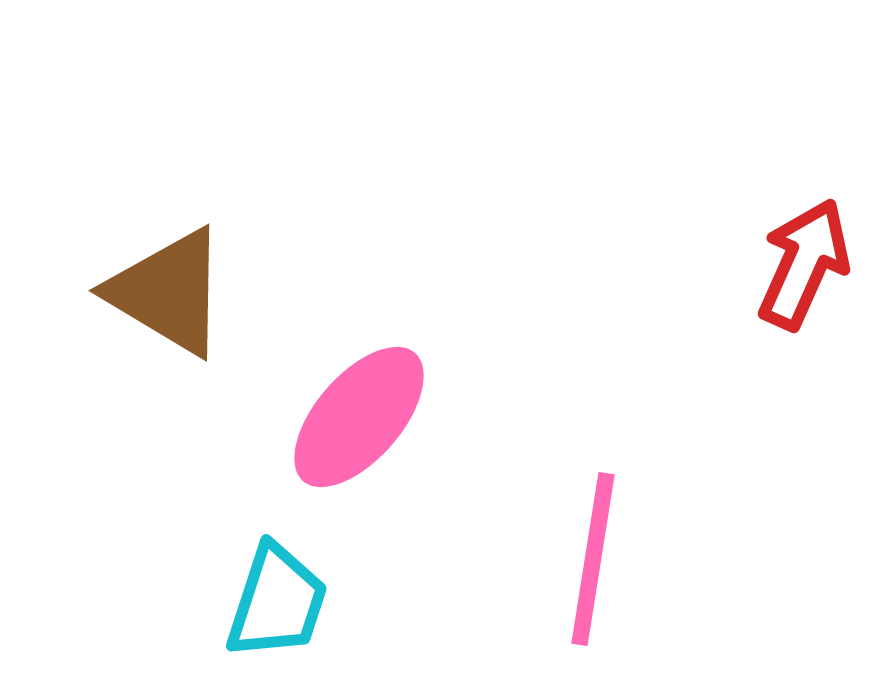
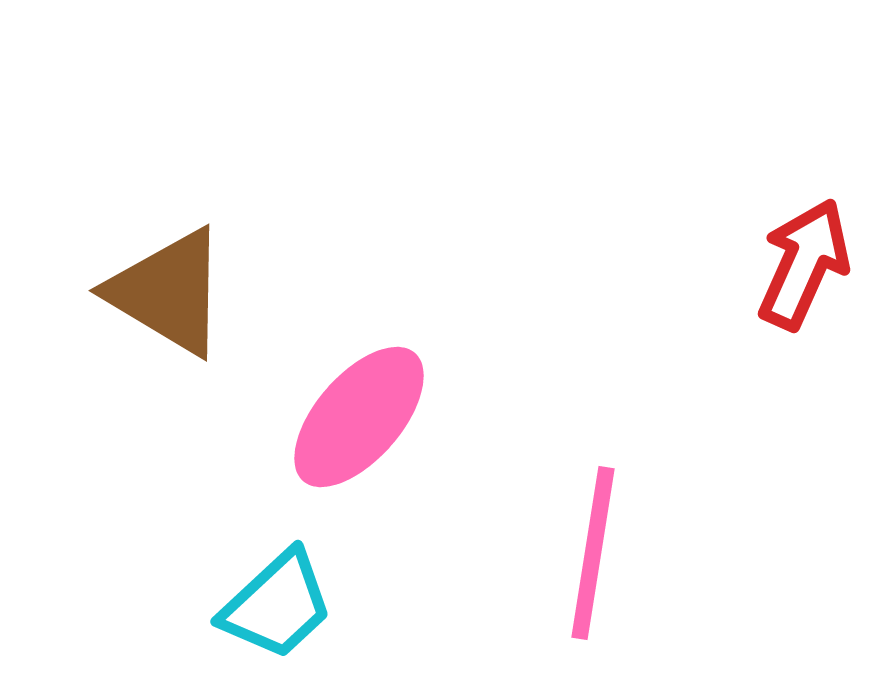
pink line: moved 6 px up
cyan trapezoid: moved 3 px down; rotated 29 degrees clockwise
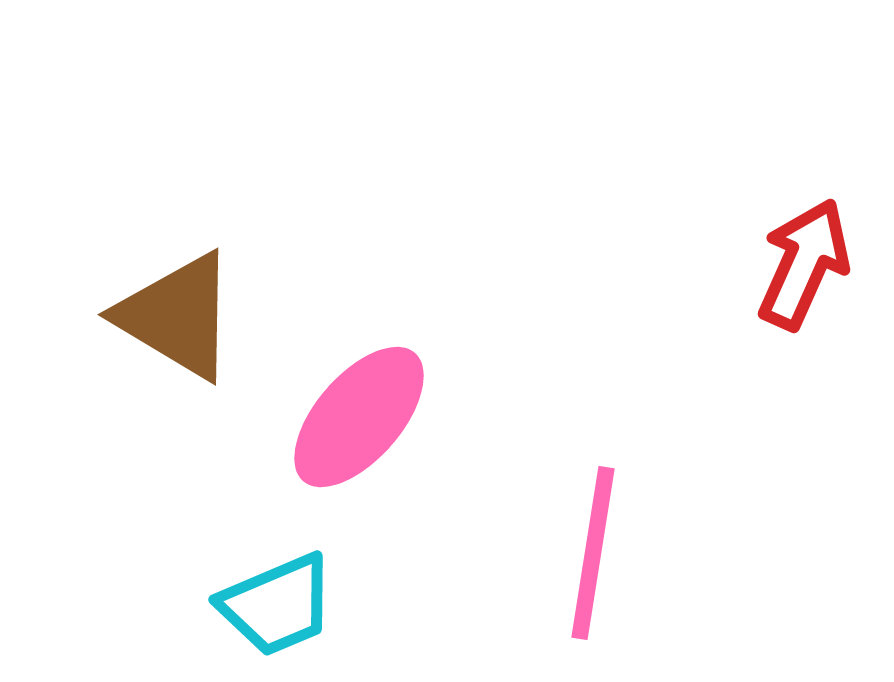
brown triangle: moved 9 px right, 24 px down
cyan trapezoid: rotated 20 degrees clockwise
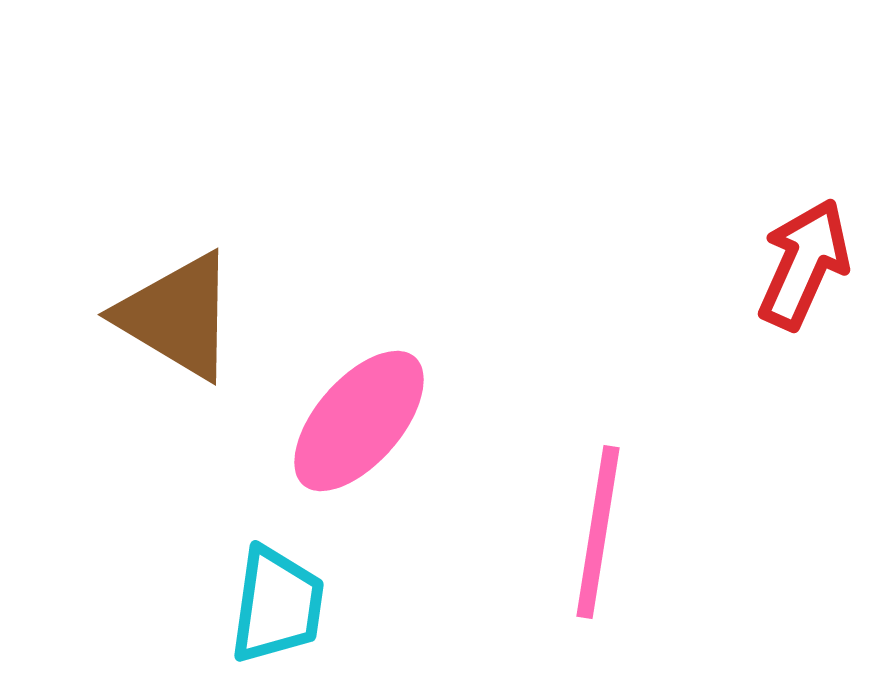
pink ellipse: moved 4 px down
pink line: moved 5 px right, 21 px up
cyan trapezoid: rotated 59 degrees counterclockwise
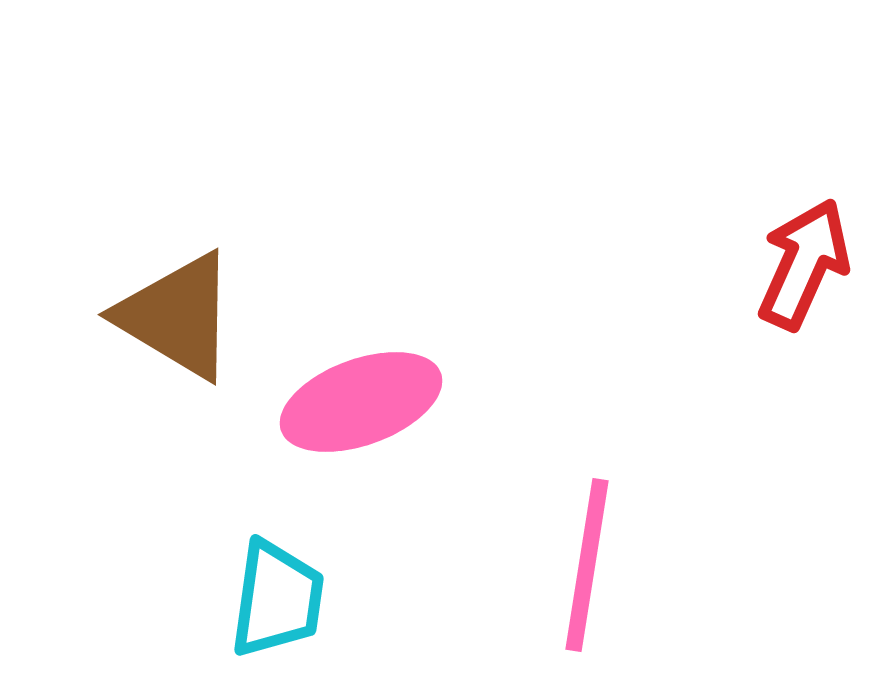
pink ellipse: moved 2 px right, 19 px up; rotated 29 degrees clockwise
pink line: moved 11 px left, 33 px down
cyan trapezoid: moved 6 px up
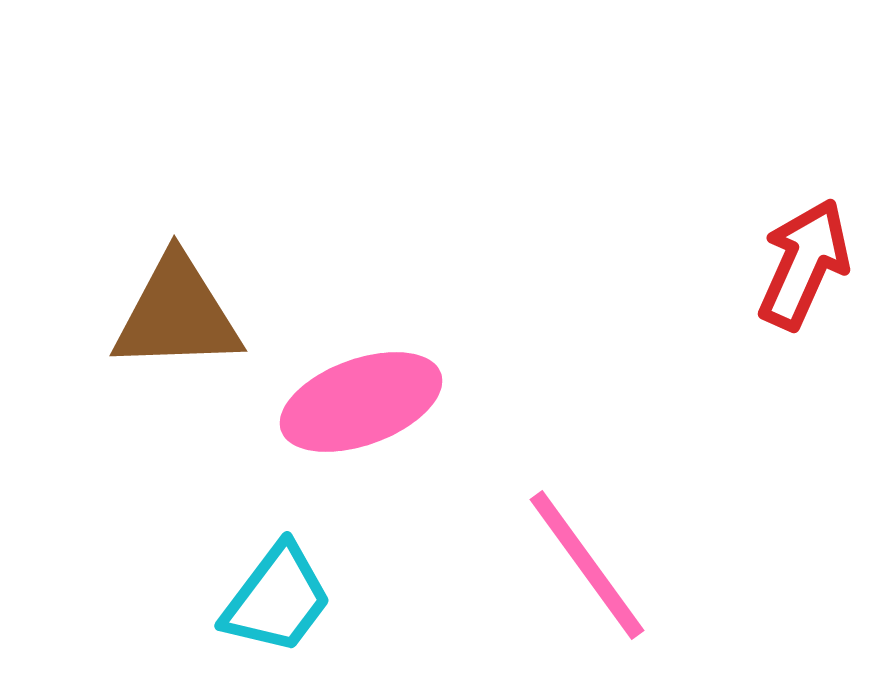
brown triangle: moved 2 px up; rotated 33 degrees counterclockwise
pink line: rotated 45 degrees counterclockwise
cyan trapezoid: rotated 29 degrees clockwise
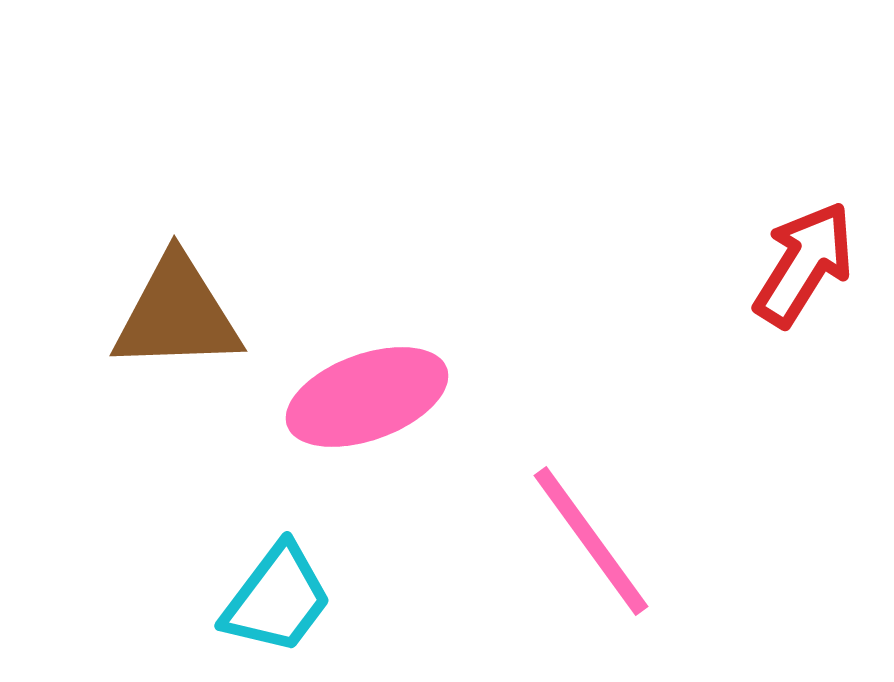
red arrow: rotated 8 degrees clockwise
pink ellipse: moved 6 px right, 5 px up
pink line: moved 4 px right, 24 px up
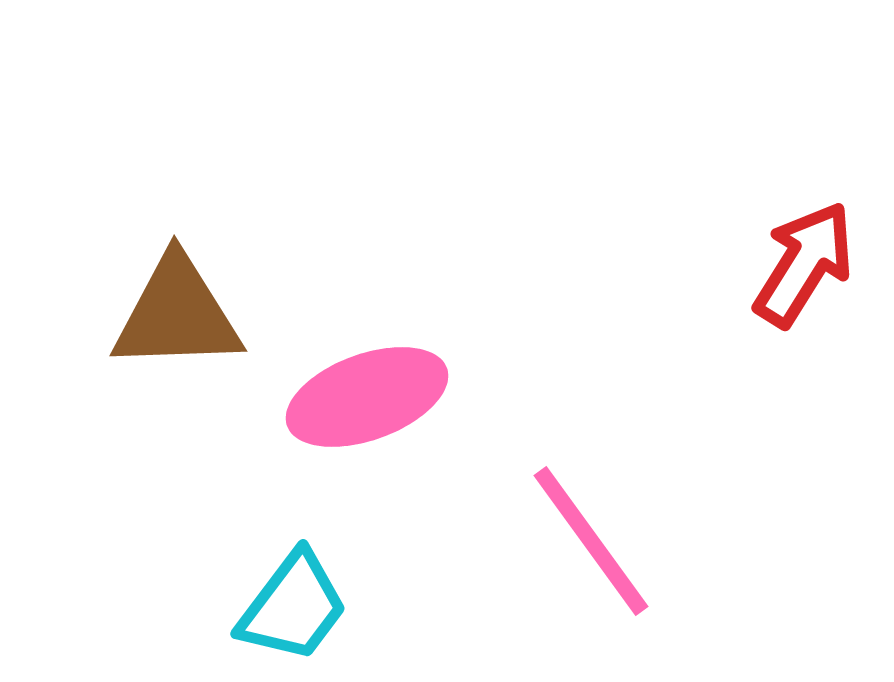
cyan trapezoid: moved 16 px right, 8 px down
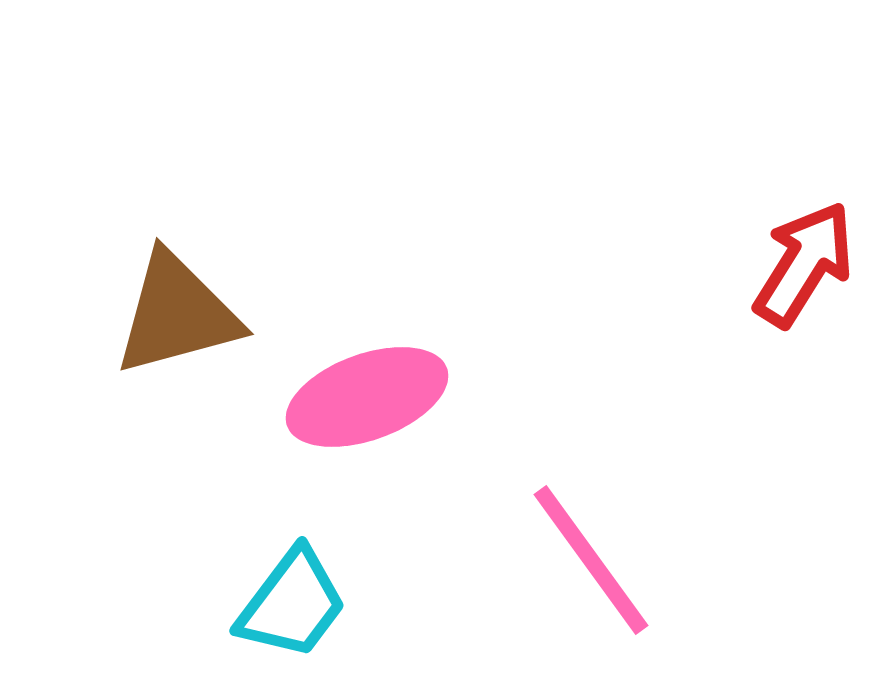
brown triangle: rotated 13 degrees counterclockwise
pink line: moved 19 px down
cyan trapezoid: moved 1 px left, 3 px up
